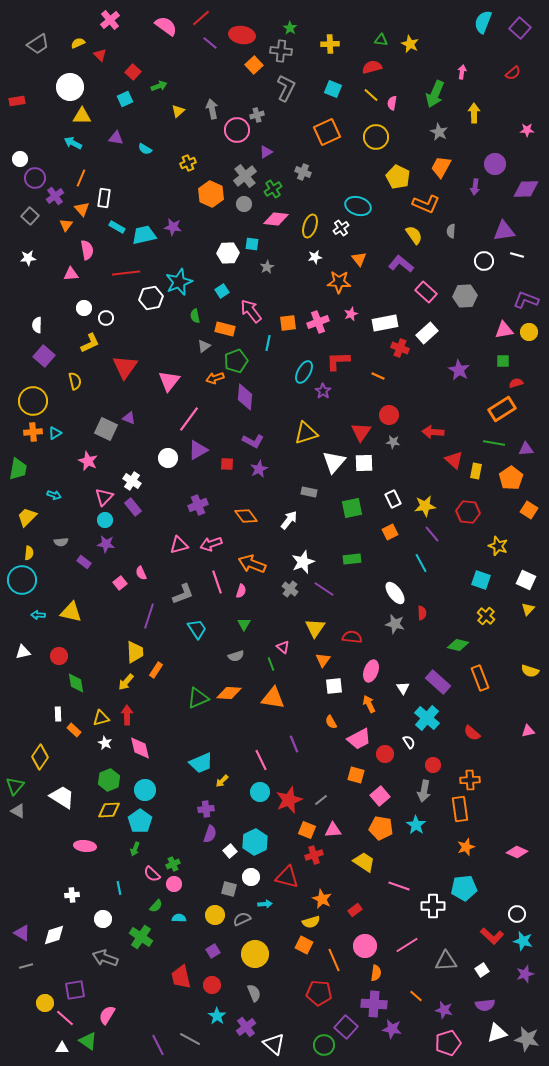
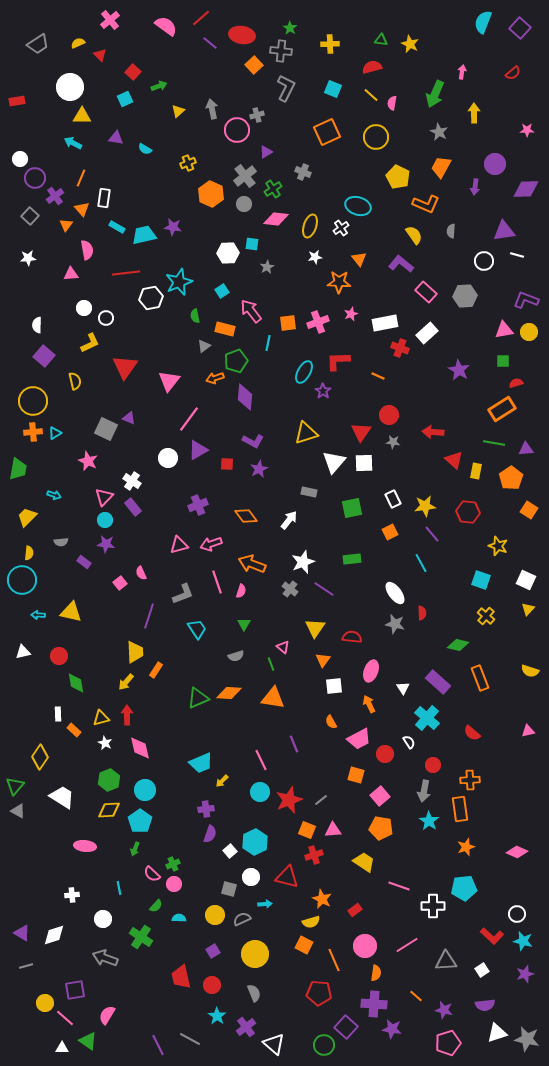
cyan star at (416, 825): moved 13 px right, 4 px up
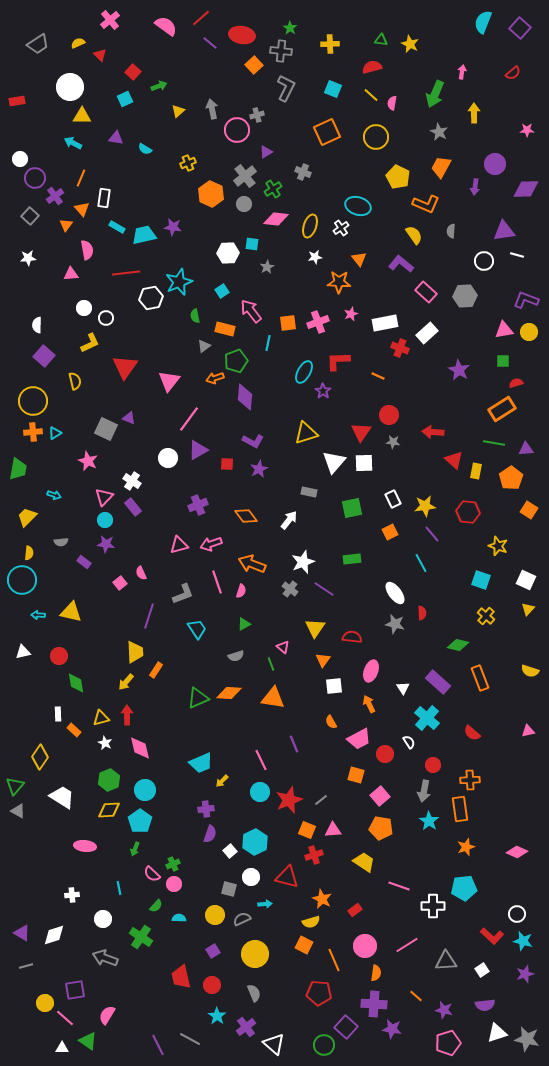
green triangle at (244, 624): rotated 32 degrees clockwise
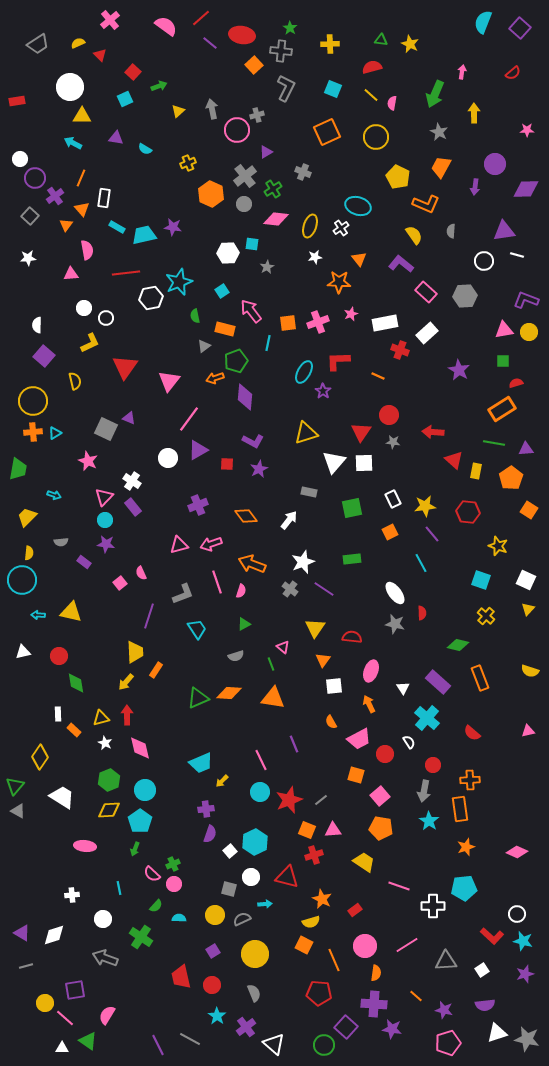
red cross at (400, 348): moved 2 px down
